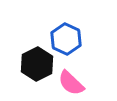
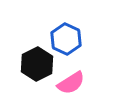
pink semicircle: rotated 76 degrees counterclockwise
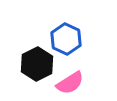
pink semicircle: moved 1 px left
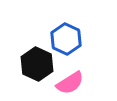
black hexagon: rotated 8 degrees counterclockwise
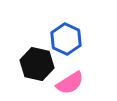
black hexagon: rotated 12 degrees counterclockwise
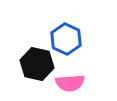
pink semicircle: rotated 28 degrees clockwise
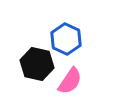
pink semicircle: moved 2 px up; rotated 52 degrees counterclockwise
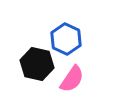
pink semicircle: moved 2 px right, 2 px up
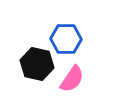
blue hexagon: rotated 24 degrees counterclockwise
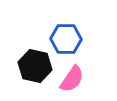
black hexagon: moved 2 px left, 2 px down
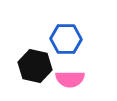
pink semicircle: moved 2 px left; rotated 56 degrees clockwise
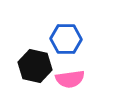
pink semicircle: rotated 8 degrees counterclockwise
